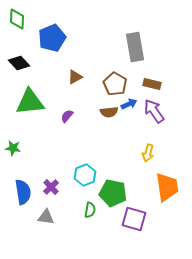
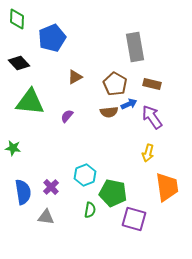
green triangle: rotated 12 degrees clockwise
purple arrow: moved 2 px left, 6 px down
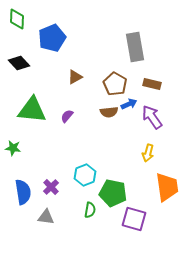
green triangle: moved 2 px right, 8 px down
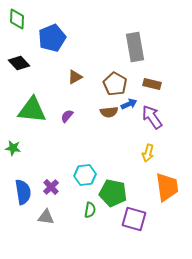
cyan hexagon: rotated 15 degrees clockwise
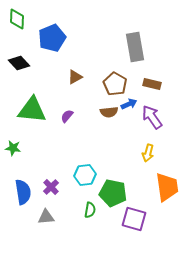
gray triangle: rotated 12 degrees counterclockwise
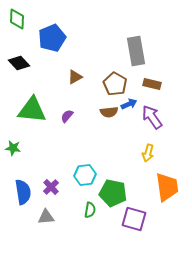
gray rectangle: moved 1 px right, 4 px down
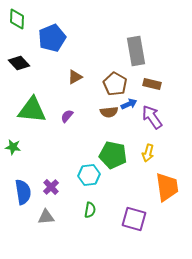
green star: moved 1 px up
cyan hexagon: moved 4 px right
green pentagon: moved 38 px up
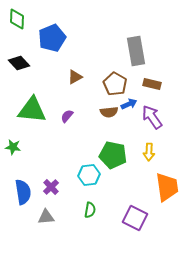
yellow arrow: moved 1 px right, 1 px up; rotated 12 degrees counterclockwise
purple square: moved 1 px right, 1 px up; rotated 10 degrees clockwise
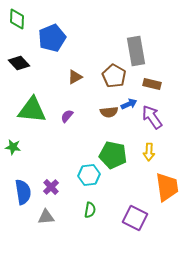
brown pentagon: moved 1 px left, 8 px up
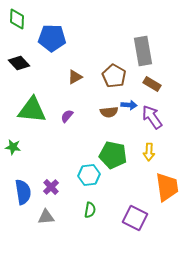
blue pentagon: rotated 24 degrees clockwise
gray rectangle: moved 7 px right
brown rectangle: rotated 18 degrees clockwise
blue arrow: moved 1 px down; rotated 28 degrees clockwise
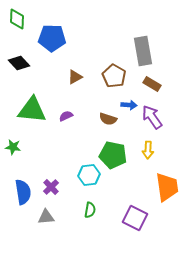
brown semicircle: moved 1 px left, 7 px down; rotated 24 degrees clockwise
purple semicircle: moved 1 px left; rotated 24 degrees clockwise
yellow arrow: moved 1 px left, 2 px up
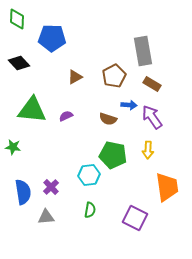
brown pentagon: rotated 15 degrees clockwise
